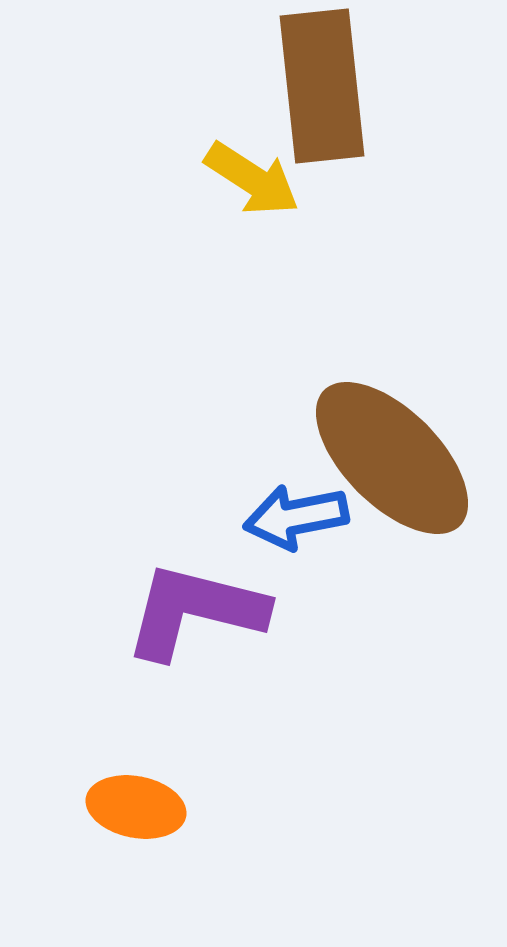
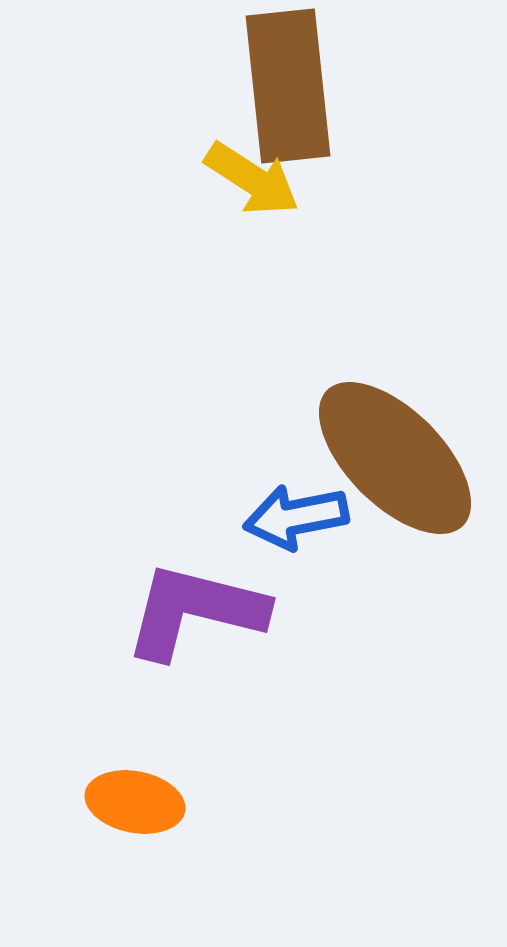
brown rectangle: moved 34 px left
brown ellipse: moved 3 px right
orange ellipse: moved 1 px left, 5 px up
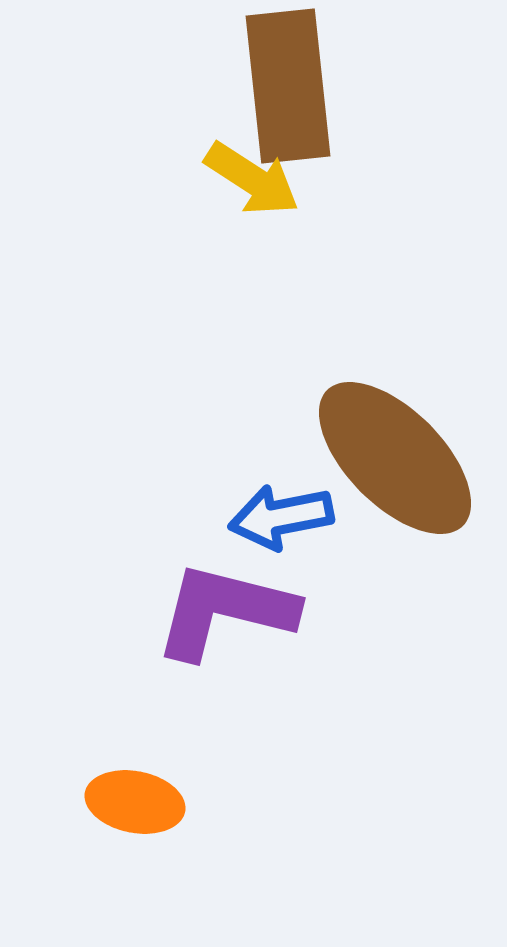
blue arrow: moved 15 px left
purple L-shape: moved 30 px right
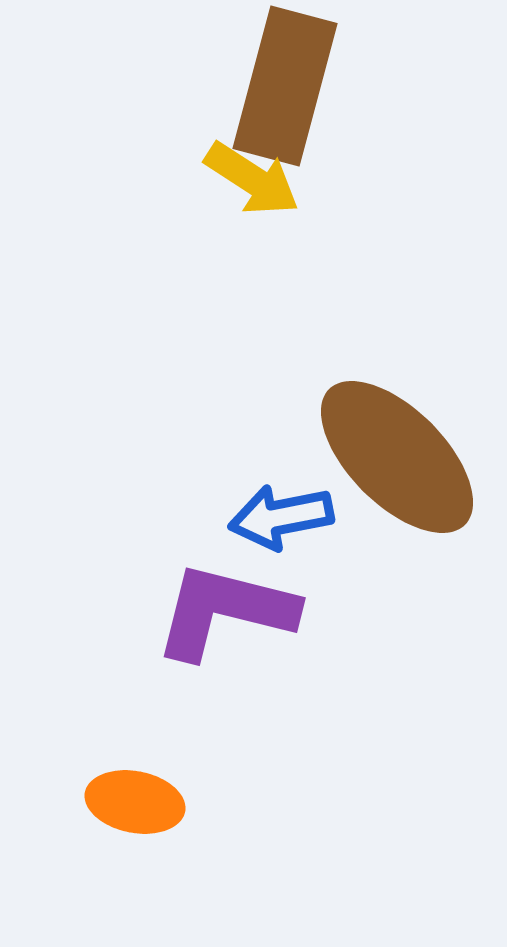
brown rectangle: moved 3 px left; rotated 21 degrees clockwise
brown ellipse: moved 2 px right, 1 px up
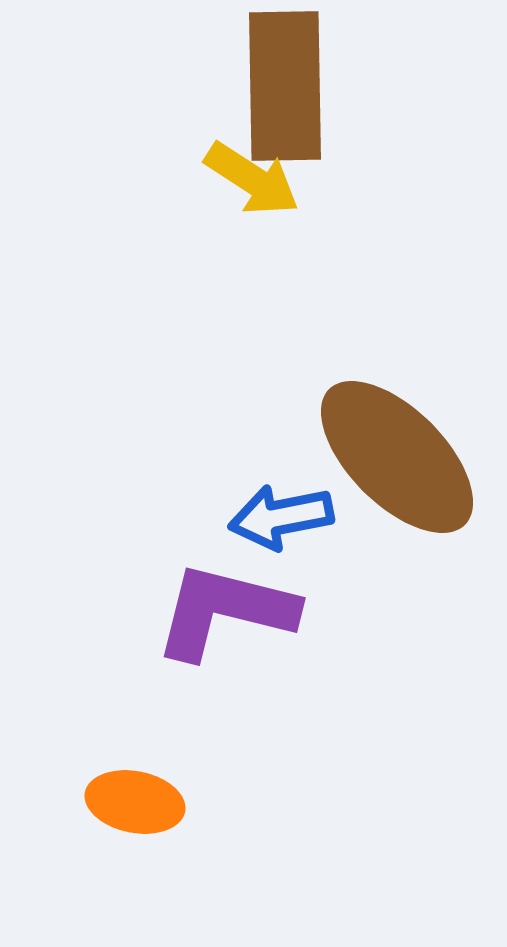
brown rectangle: rotated 16 degrees counterclockwise
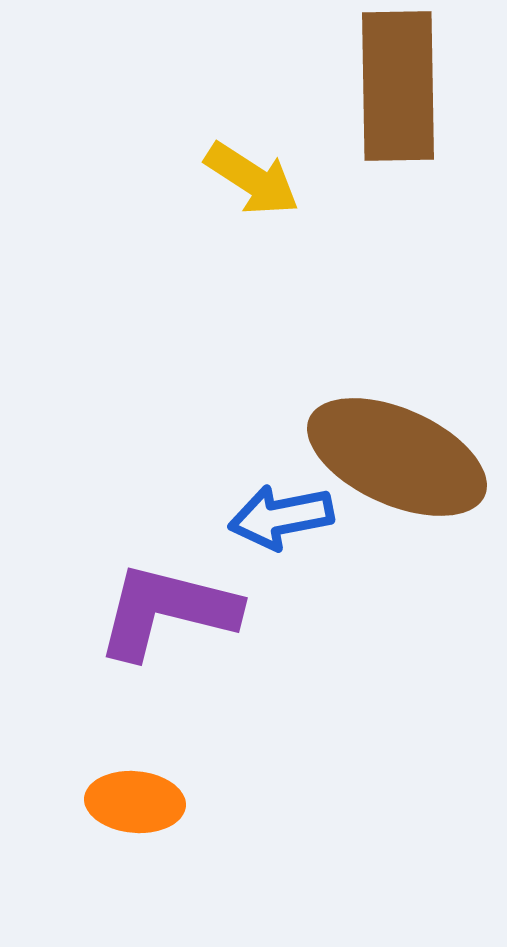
brown rectangle: moved 113 px right
brown ellipse: rotated 21 degrees counterclockwise
purple L-shape: moved 58 px left
orange ellipse: rotated 6 degrees counterclockwise
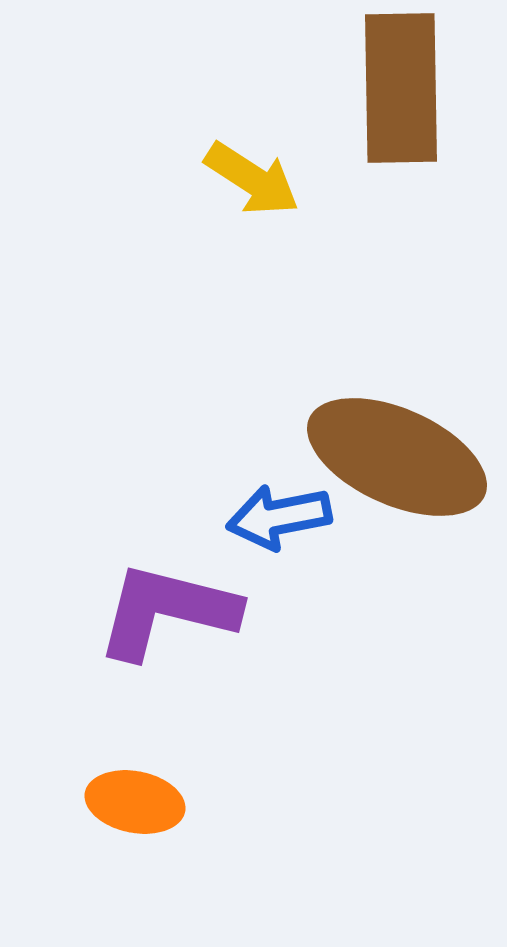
brown rectangle: moved 3 px right, 2 px down
blue arrow: moved 2 px left
orange ellipse: rotated 6 degrees clockwise
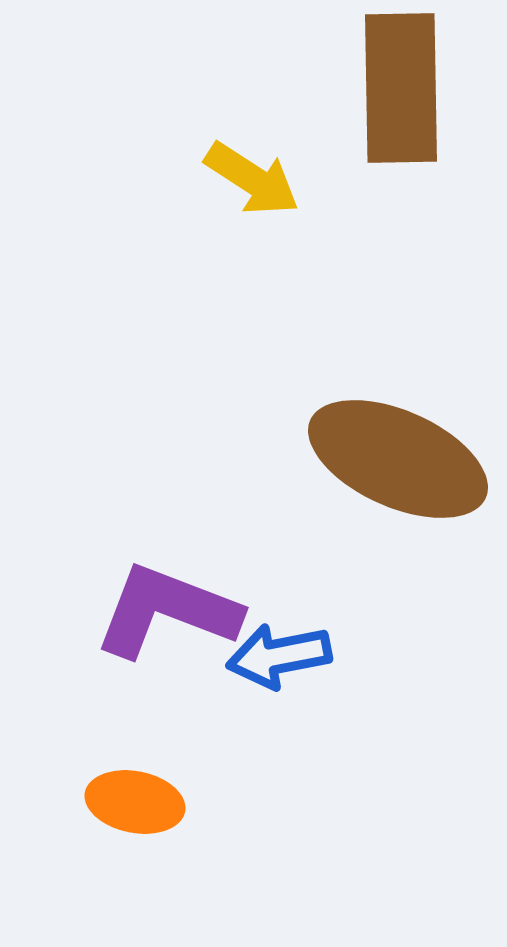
brown ellipse: moved 1 px right, 2 px down
blue arrow: moved 139 px down
purple L-shape: rotated 7 degrees clockwise
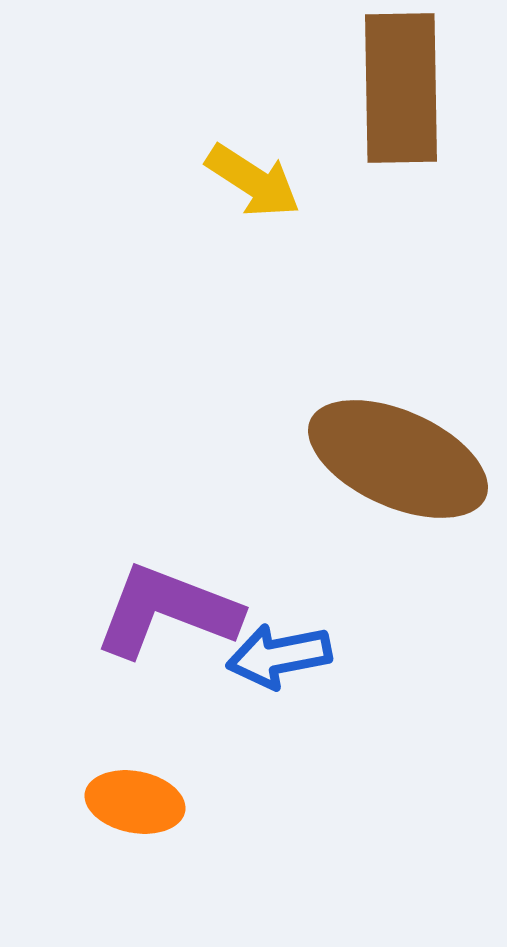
yellow arrow: moved 1 px right, 2 px down
